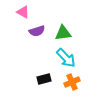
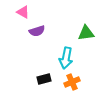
green triangle: moved 23 px right
cyan arrow: rotated 55 degrees clockwise
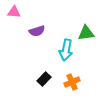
pink triangle: moved 9 px left; rotated 24 degrees counterclockwise
cyan arrow: moved 8 px up
black rectangle: rotated 32 degrees counterclockwise
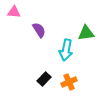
purple semicircle: moved 2 px right, 1 px up; rotated 105 degrees counterclockwise
orange cross: moved 3 px left
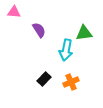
green triangle: moved 2 px left
orange cross: moved 2 px right
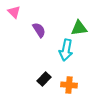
pink triangle: rotated 40 degrees clockwise
green triangle: moved 5 px left, 5 px up
orange cross: moved 2 px left, 3 px down; rotated 28 degrees clockwise
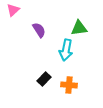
pink triangle: moved 1 px left, 2 px up; rotated 32 degrees clockwise
